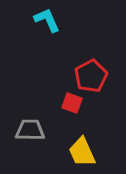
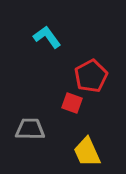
cyan L-shape: moved 17 px down; rotated 12 degrees counterclockwise
gray trapezoid: moved 1 px up
yellow trapezoid: moved 5 px right
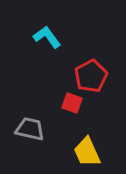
gray trapezoid: rotated 12 degrees clockwise
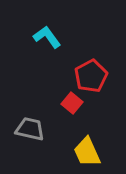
red square: rotated 20 degrees clockwise
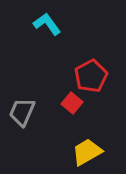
cyan L-shape: moved 13 px up
gray trapezoid: moved 8 px left, 17 px up; rotated 80 degrees counterclockwise
yellow trapezoid: rotated 84 degrees clockwise
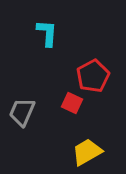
cyan L-shape: moved 9 px down; rotated 40 degrees clockwise
red pentagon: moved 2 px right
red square: rotated 15 degrees counterclockwise
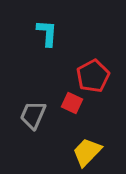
gray trapezoid: moved 11 px right, 3 px down
yellow trapezoid: rotated 16 degrees counterclockwise
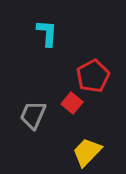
red square: rotated 15 degrees clockwise
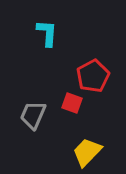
red square: rotated 20 degrees counterclockwise
